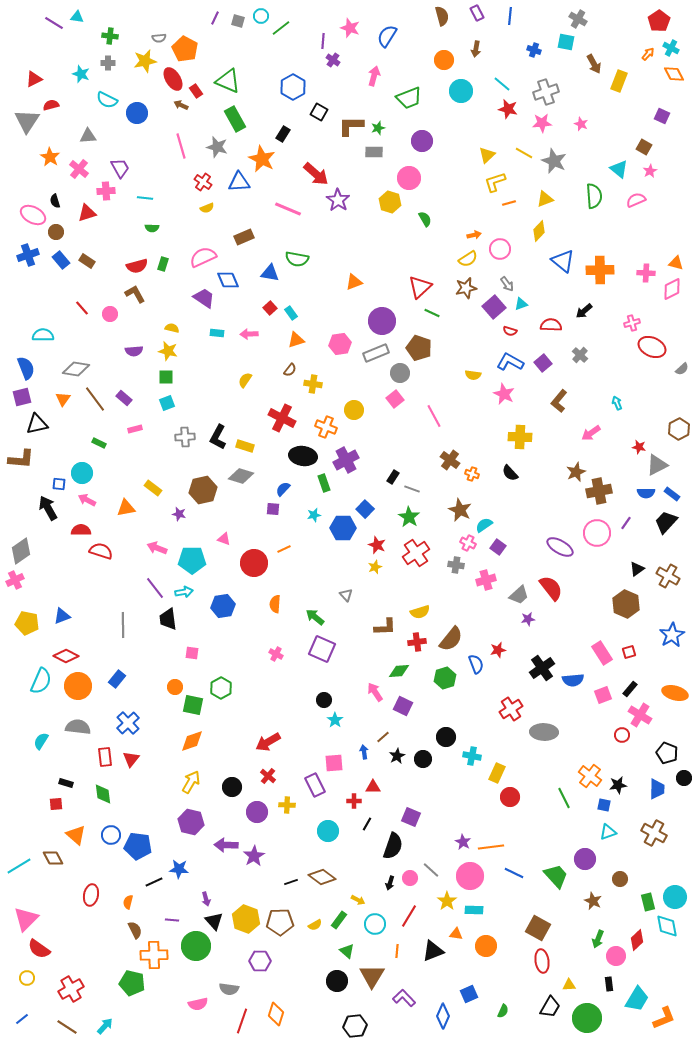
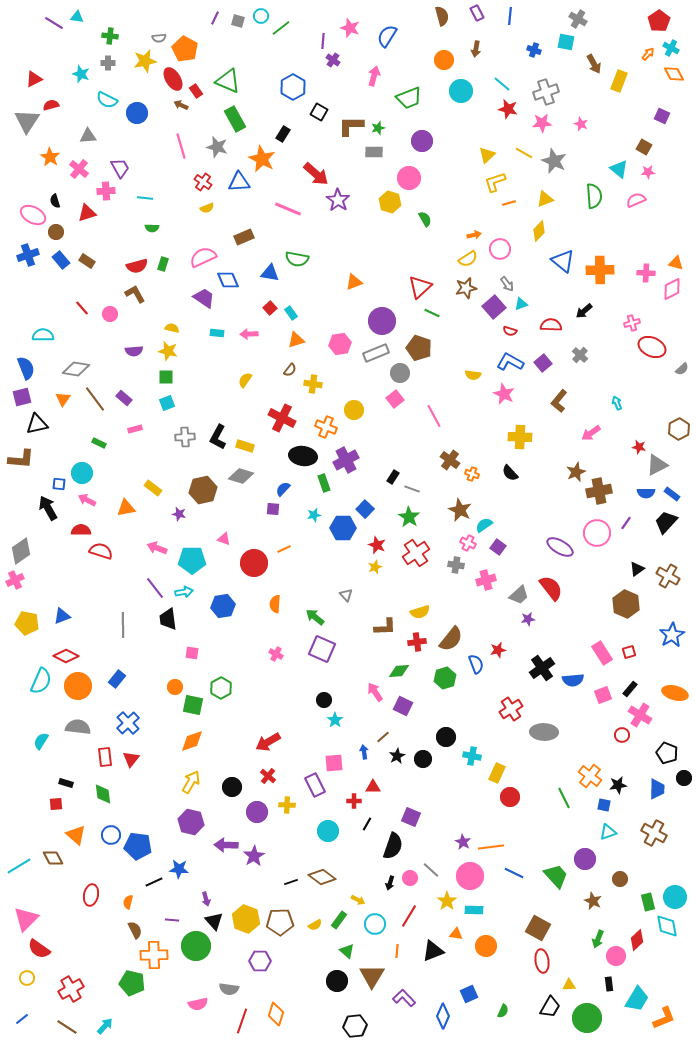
pink star at (650, 171): moved 2 px left, 1 px down; rotated 24 degrees clockwise
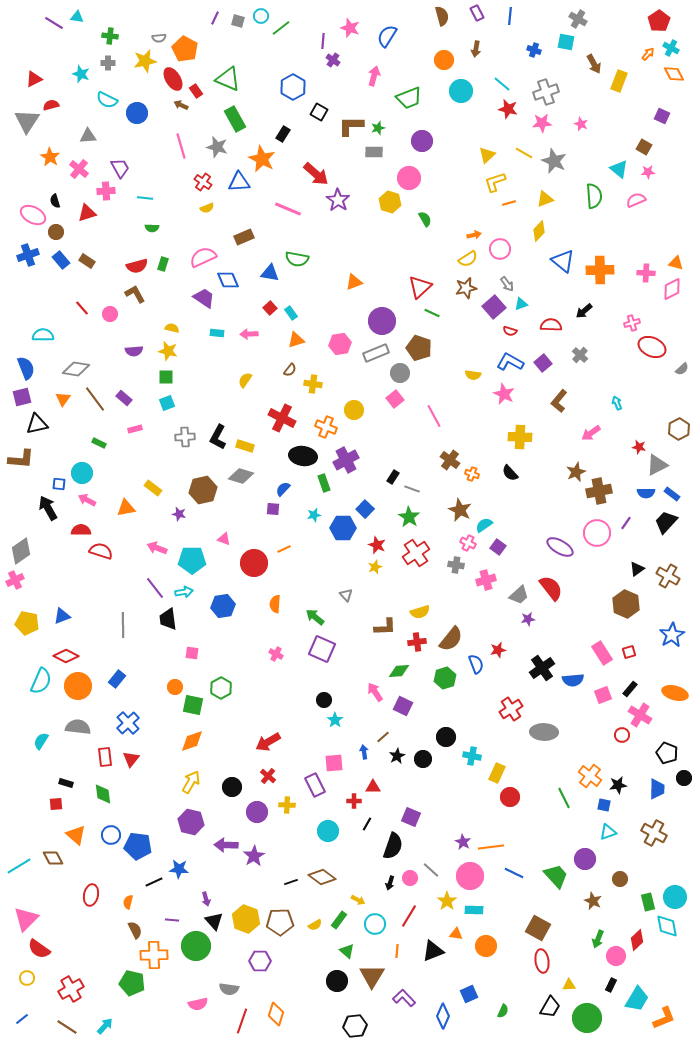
green triangle at (228, 81): moved 2 px up
black rectangle at (609, 984): moved 2 px right, 1 px down; rotated 32 degrees clockwise
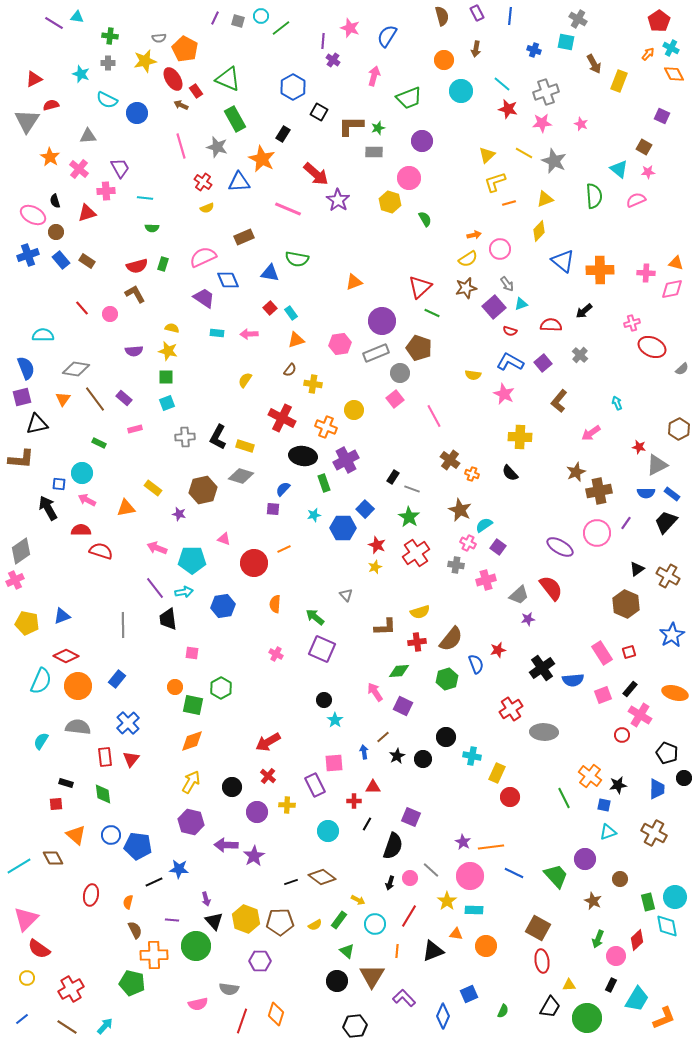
pink diamond at (672, 289): rotated 15 degrees clockwise
green hexagon at (445, 678): moved 2 px right, 1 px down
